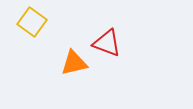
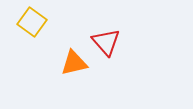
red triangle: moved 1 px left, 1 px up; rotated 28 degrees clockwise
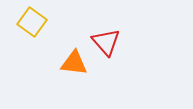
orange triangle: rotated 20 degrees clockwise
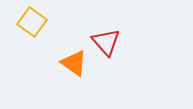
orange triangle: rotated 28 degrees clockwise
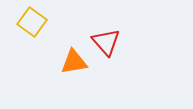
orange triangle: moved 1 px up; rotated 44 degrees counterclockwise
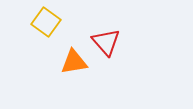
yellow square: moved 14 px right
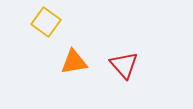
red triangle: moved 18 px right, 23 px down
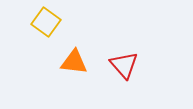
orange triangle: rotated 16 degrees clockwise
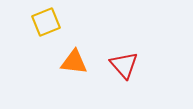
yellow square: rotated 32 degrees clockwise
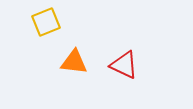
red triangle: rotated 24 degrees counterclockwise
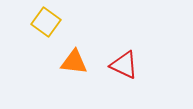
yellow square: rotated 32 degrees counterclockwise
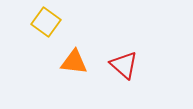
red triangle: rotated 16 degrees clockwise
